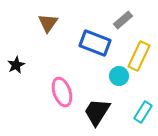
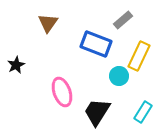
blue rectangle: moved 1 px right, 1 px down
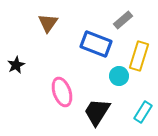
yellow rectangle: rotated 8 degrees counterclockwise
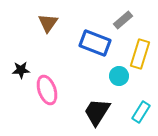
blue rectangle: moved 1 px left, 1 px up
yellow rectangle: moved 1 px right, 2 px up
black star: moved 5 px right, 5 px down; rotated 24 degrees clockwise
pink ellipse: moved 15 px left, 2 px up
cyan rectangle: moved 2 px left
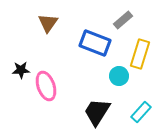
pink ellipse: moved 1 px left, 4 px up
cyan rectangle: rotated 10 degrees clockwise
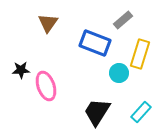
cyan circle: moved 3 px up
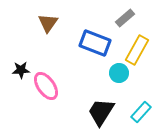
gray rectangle: moved 2 px right, 2 px up
yellow rectangle: moved 3 px left, 4 px up; rotated 12 degrees clockwise
pink ellipse: rotated 16 degrees counterclockwise
black trapezoid: moved 4 px right
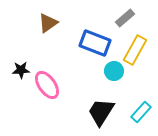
brown triangle: rotated 20 degrees clockwise
yellow rectangle: moved 2 px left
cyan circle: moved 5 px left, 2 px up
pink ellipse: moved 1 px right, 1 px up
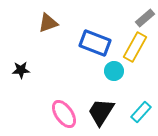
gray rectangle: moved 20 px right
brown triangle: rotated 15 degrees clockwise
yellow rectangle: moved 3 px up
pink ellipse: moved 17 px right, 29 px down
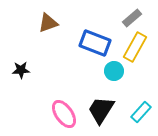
gray rectangle: moved 13 px left
black trapezoid: moved 2 px up
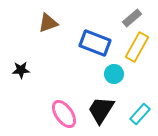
yellow rectangle: moved 2 px right
cyan circle: moved 3 px down
cyan rectangle: moved 1 px left, 2 px down
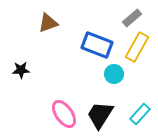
blue rectangle: moved 2 px right, 2 px down
black trapezoid: moved 1 px left, 5 px down
